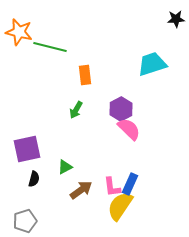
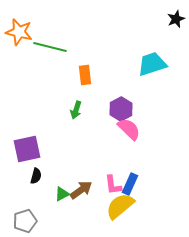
black star: rotated 18 degrees counterclockwise
green arrow: rotated 12 degrees counterclockwise
green triangle: moved 3 px left, 27 px down
black semicircle: moved 2 px right, 3 px up
pink L-shape: moved 1 px right, 2 px up
yellow semicircle: rotated 16 degrees clockwise
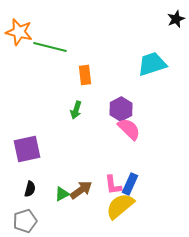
black semicircle: moved 6 px left, 13 px down
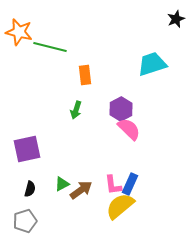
green triangle: moved 10 px up
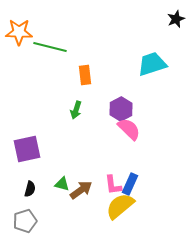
orange star: rotated 12 degrees counterclockwise
green triangle: rotated 42 degrees clockwise
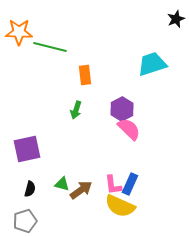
purple hexagon: moved 1 px right
yellow semicircle: rotated 116 degrees counterclockwise
